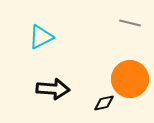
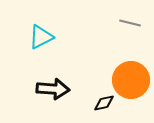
orange circle: moved 1 px right, 1 px down
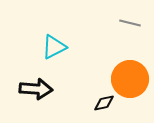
cyan triangle: moved 13 px right, 10 px down
orange circle: moved 1 px left, 1 px up
black arrow: moved 17 px left
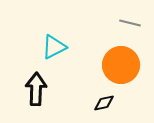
orange circle: moved 9 px left, 14 px up
black arrow: rotated 92 degrees counterclockwise
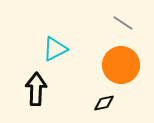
gray line: moved 7 px left; rotated 20 degrees clockwise
cyan triangle: moved 1 px right, 2 px down
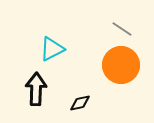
gray line: moved 1 px left, 6 px down
cyan triangle: moved 3 px left
black diamond: moved 24 px left
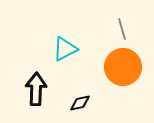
gray line: rotated 40 degrees clockwise
cyan triangle: moved 13 px right
orange circle: moved 2 px right, 2 px down
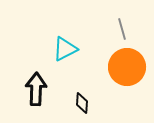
orange circle: moved 4 px right
black diamond: moved 2 px right; rotated 75 degrees counterclockwise
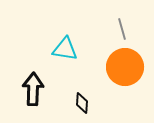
cyan triangle: rotated 36 degrees clockwise
orange circle: moved 2 px left
black arrow: moved 3 px left
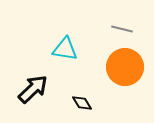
gray line: rotated 60 degrees counterclockwise
black arrow: rotated 44 degrees clockwise
black diamond: rotated 35 degrees counterclockwise
